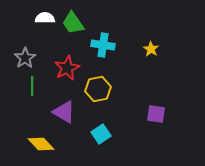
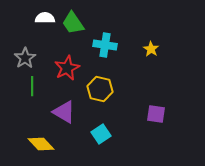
cyan cross: moved 2 px right
yellow hexagon: moved 2 px right; rotated 25 degrees clockwise
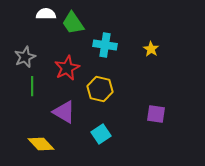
white semicircle: moved 1 px right, 4 px up
gray star: moved 1 px up; rotated 10 degrees clockwise
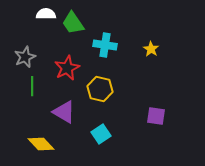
purple square: moved 2 px down
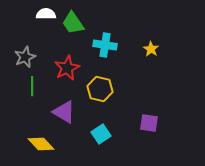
purple square: moved 7 px left, 7 px down
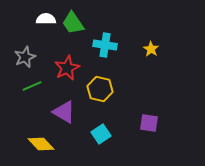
white semicircle: moved 5 px down
green line: rotated 66 degrees clockwise
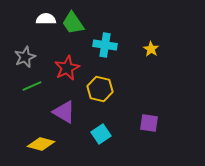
yellow diamond: rotated 32 degrees counterclockwise
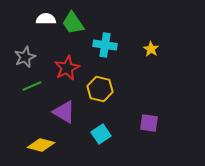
yellow diamond: moved 1 px down
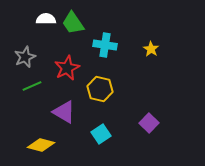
purple square: rotated 36 degrees clockwise
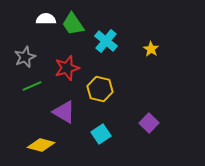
green trapezoid: moved 1 px down
cyan cross: moved 1 px right, 4 px up; rotated 30 degrees clockwise
red star: rotated 10 degrees clockwise
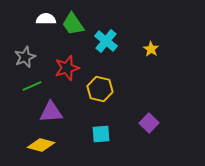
purple triangle: moved 13 px left; rotated 35 degrees counterclockwise
cyan square: rotated 30 degrees clockwise
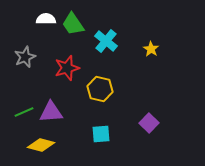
green line: moved 8 px left, 26 px down
